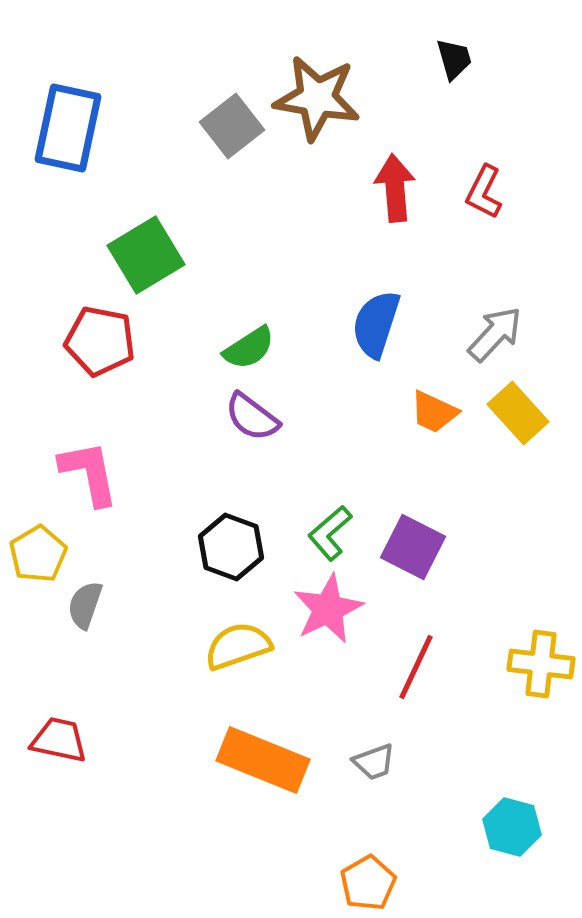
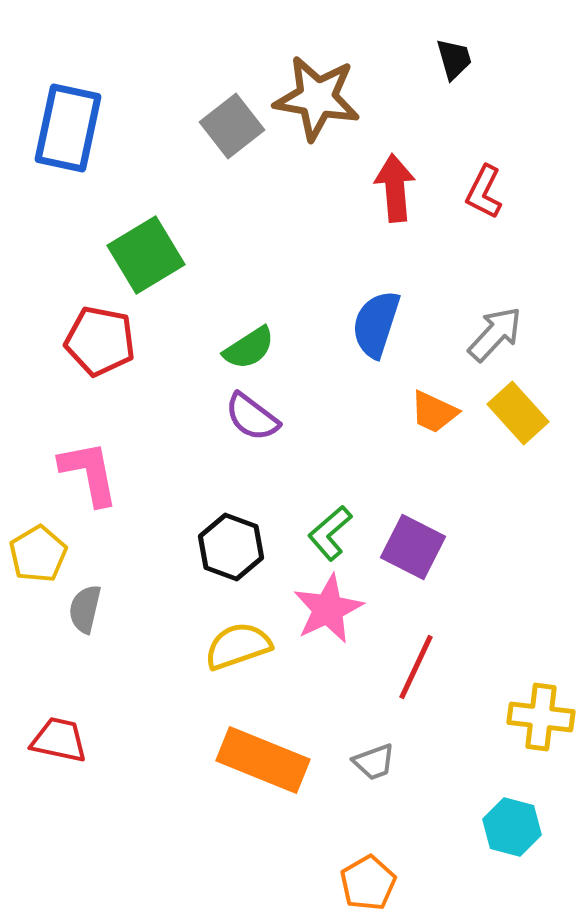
gray semicircle: moved 4 px down; rotated 6 degrees counterclockwise
yellow cross: moved 53 px down
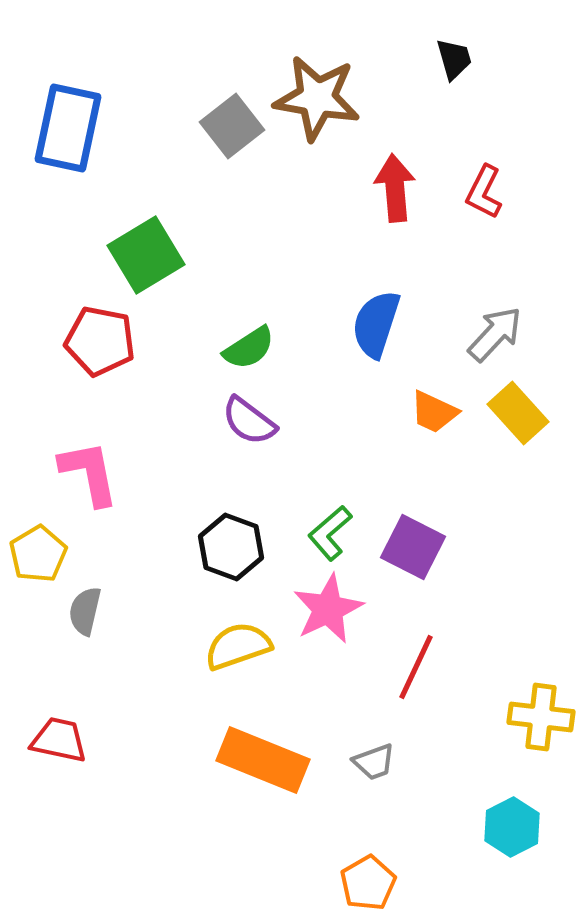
purple semicircle: moved 3 px left, 4 px down
gray semicircle: moved 2 px down
cyan hexagon: rotated 18 degrees clockwise
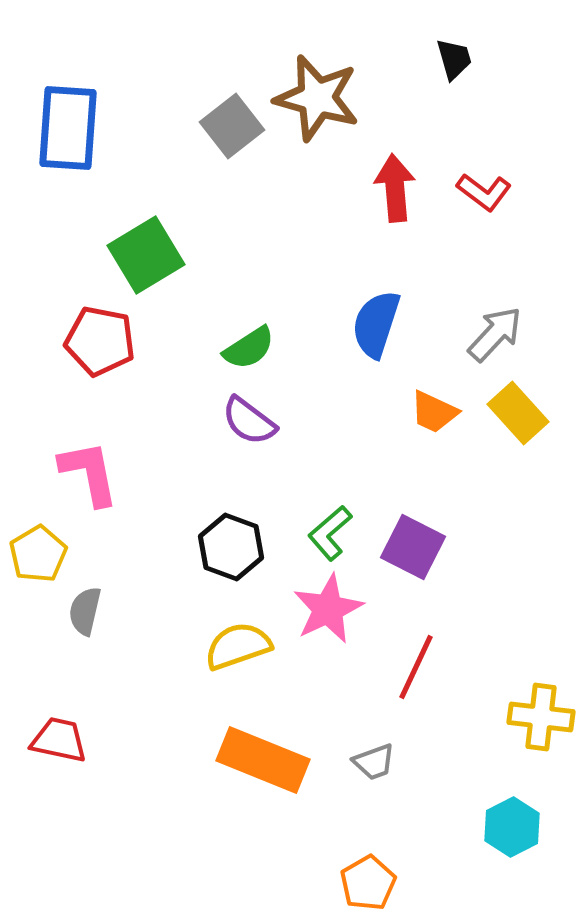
brown star: rotated 6 degrees clockwise
blue rectangle: rotated 8 degrees counterclockwise
red L-shape: rotated 80 degrees counterclockwise
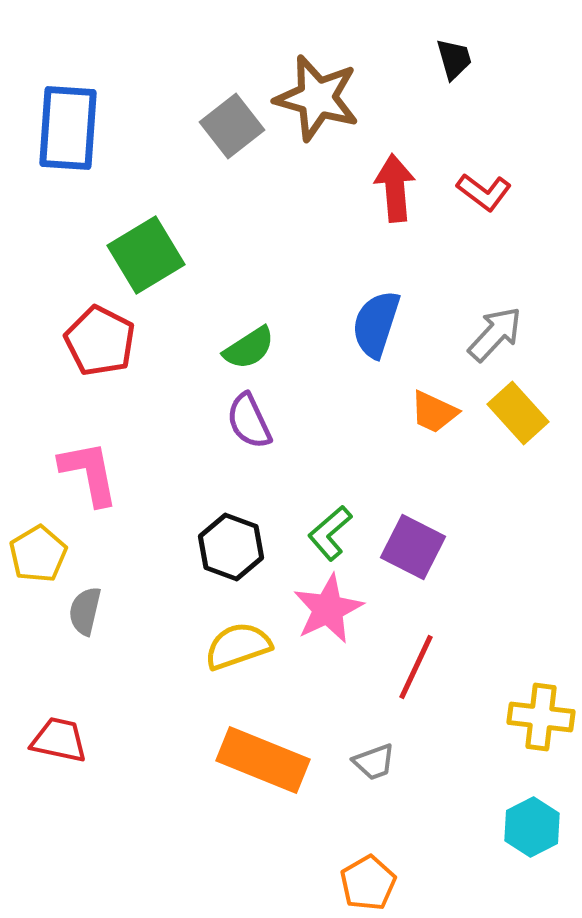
red pentagon: rotated 16 degrees clockwise
purple semicircle: rotated 28 degrees clockwise
cyan hexagon: moved 20 px right
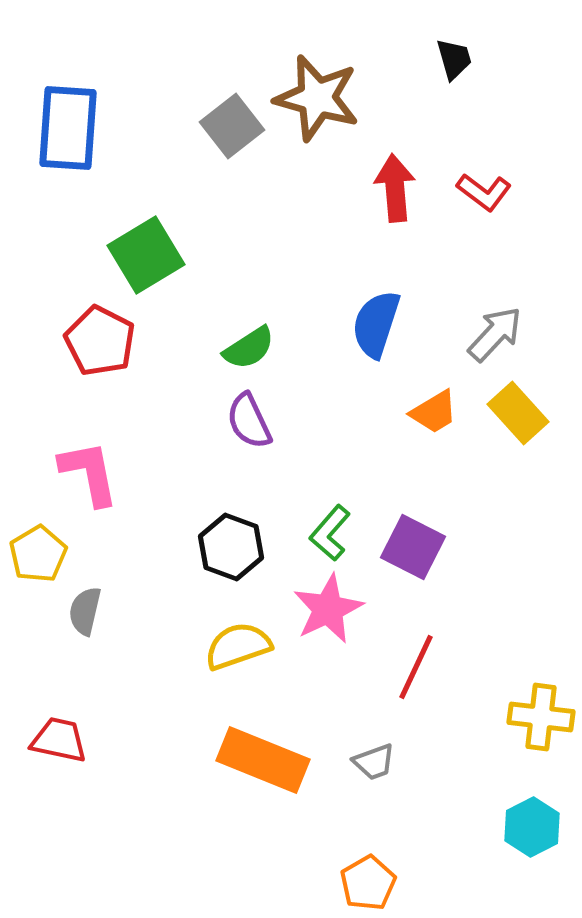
orange trapezoid: rotated 56 degrees counterclockwise
green L-shape: rotated 8 degrees counterclockwise
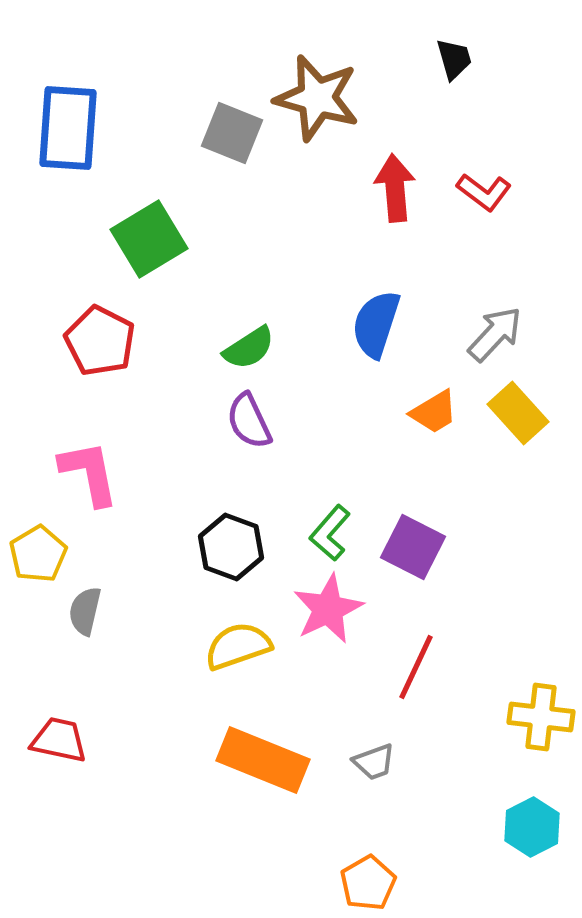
gray square: moved 7 px down; rotated 30 degrees counterclockwise
green square: moved 3 px right, 16 px up
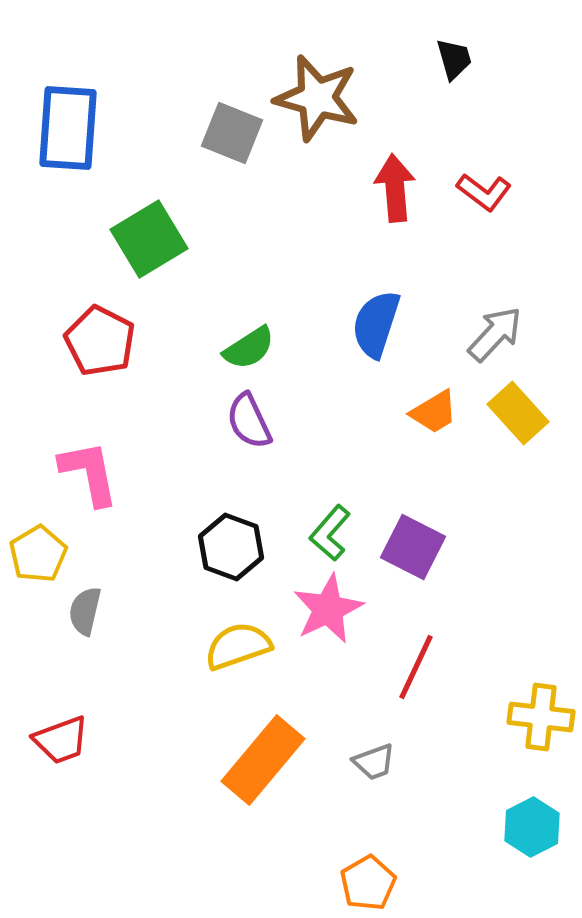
red trapezoid: moved 2 px right; rotated 148 degrees clockwise
orange rectangle: rotated 72 degrees counterclockwise
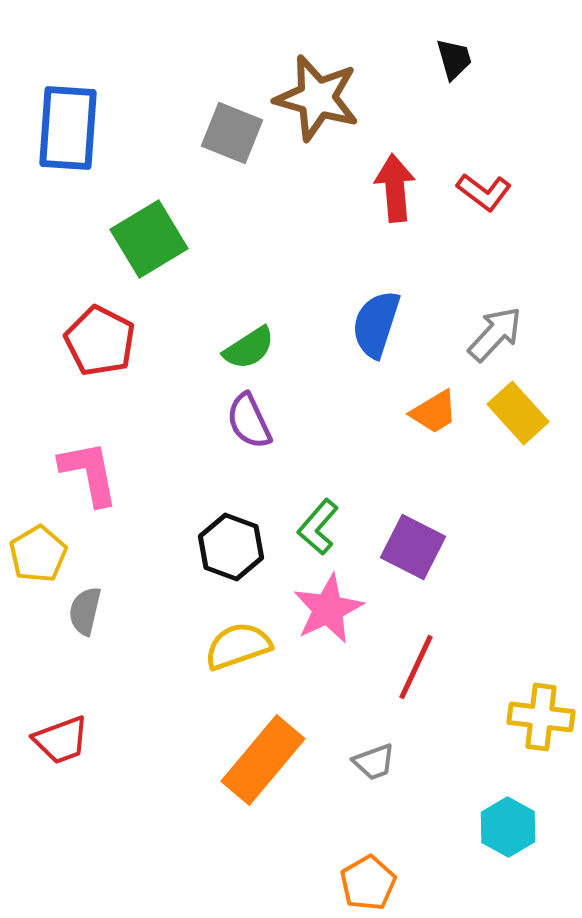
green L-shape: moved 12 px left, 6 px up
cyan hexagon: moved 24 px left; rotated 4 degrees counterclockwise
